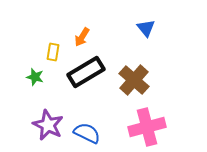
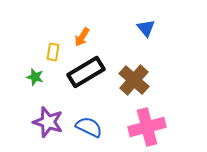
purple star: moved 3 px up; rotated 8 degrees counterclockwise
blue semicircle: moved 2 px right, 6 px up
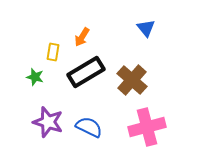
brown cross: moved 2 px left
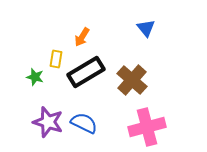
yellow rectangle: moved 3 px right, 7 px down
blue semicircle: moved 5 px left, 4 px up
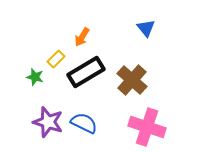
yellow rectangle: rotated 36 degrees clockwise
pink cross: rotated 33 degrees clockwise
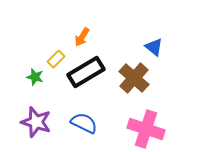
blue triangle: moved 8 px right, 19 px down; rotated 12 degrees counterclockwise
brown cross: moved 2 px right, 2 px up
purple star: moved 12 px left
pink cross: moved 1 px left, 2 px down
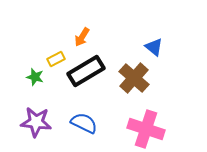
yellow rectangle: rotated 18 degrees clockwise
black rectangle: moved 1 px up
purple star: rotated 12 degrees counterclockwise
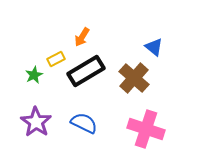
green star: moved 1 px left, 2 px up; rotated 30 degrees clockwise
purple star: rotated 28 degrees clockwise
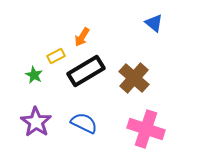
blue triangle: moved 24 px up
yellow rectangle: moved 3 px up
green star: rotated 18 degrees counterclockwise
